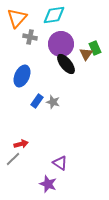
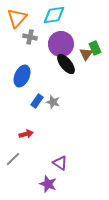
red arrow: moved 5 px right, 10 px up
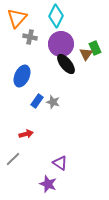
cyan diamond: moved 2 px right, 1 px down; rotated 55 degrees counterclockwise
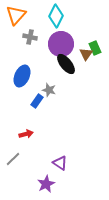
orange triangle: moved 1 px left, 3 px up
gray star: moved 4 px left, 12 px up
purple star: moved 2 px left; rotated 24 degrees clockwise
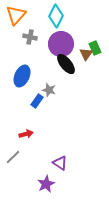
gray line: moved 2 px up
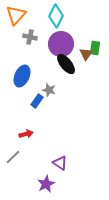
green rectangle: rotated 32 degrees clockwise
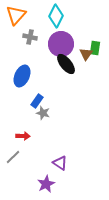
gray star: moved 6 px left, 23 px down
red arrow: moved 3 px left, 2 px down; rotated 16 degrees clockwise
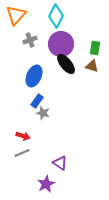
gray cross: moved 3 px down; rotated 32 degrees counterclockwise
brown triangle: moved 6 px right, 12 px down; rotated 48 degrees counterclockwise
blue ellipse: moved 12 px right
red arrow: rotated 16 degrees clockwise
gray line: moved 9 px right, 4 px up; rotated 21 degrees clockwise
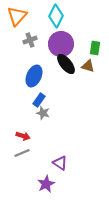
orange triangle: moved 1 px right, 1 px down
brown triangle: moved 4 px left
blue rectangle: moved 2 px right, 1 px up
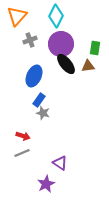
brown triangle: rotated 24 degrees counterclockwise
